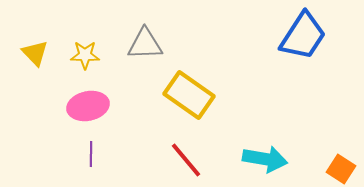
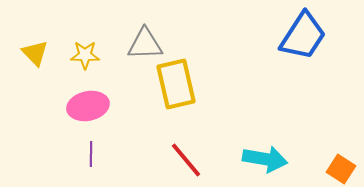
yellow rectangle: moved 13 px left, 11 px up; rotated 42 degrees clockwise
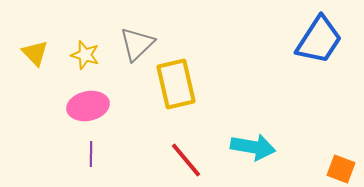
blue trapezoid: moved 16 px right, 4 px down
gray triangle: moved 8 px left; rotated 42 degrees counterclockwise
yellow star: rotated 16 degrees clockwise
cyan arrow: moved 12 px left, 12 px up
orange square: rotated 12 degrees counterclockwise
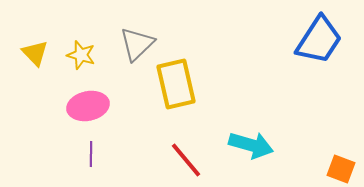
yellow star: moved 4 px left
cyan arrow: moved 2 px left, 2 px up; rotated 6 degrees clockwise
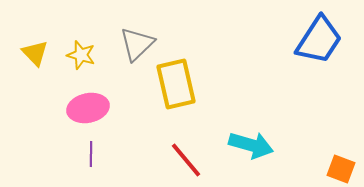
pink ellipse: moved 2 px down
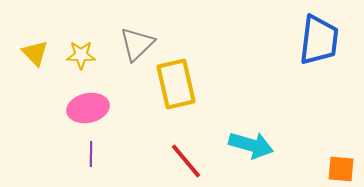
blue trapezoid: rotated 26 degrees counterclockwise
yellow star: rotated 16 degrees counterclockwise
red line: moved 1 px down
orange square: rotated 16 degrees counterclockwise
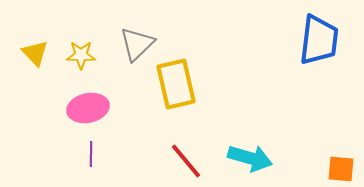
cyan arrow: moved 1 px left, 13 px down
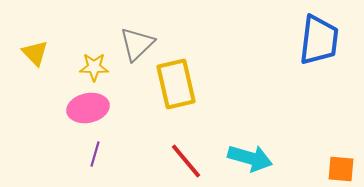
yellow star: moved 13 px right, 12 px down
purple line: moved 4 px right; rotated 15 degrees clockwise
